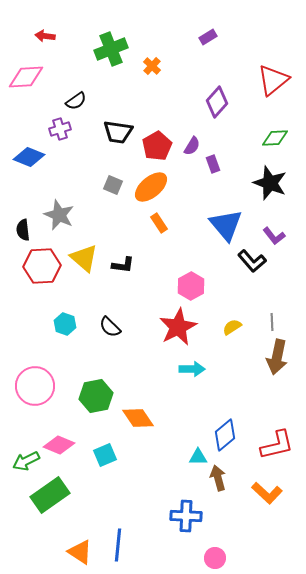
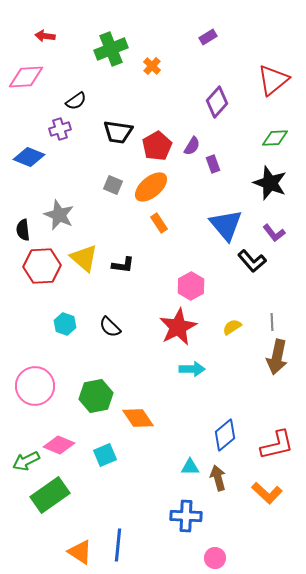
purple L-shape at (274, 236): moved 3 px up
cyan triangle at (198, 457): moved 8 px left, 10 px down
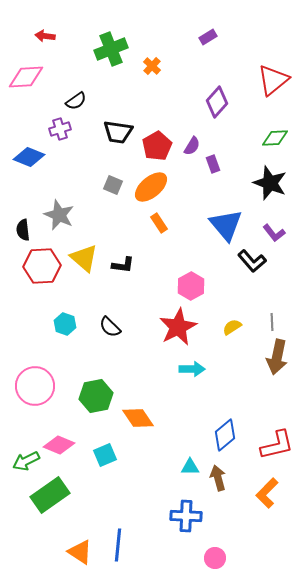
orange L-shape at (267, 493): rotated 92 degrees clockwise
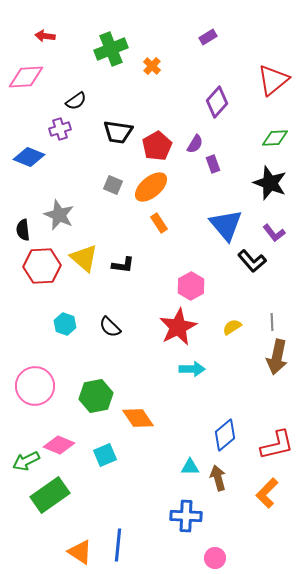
purple semicircle at (192, 146): moved 3 px right, 2 px up
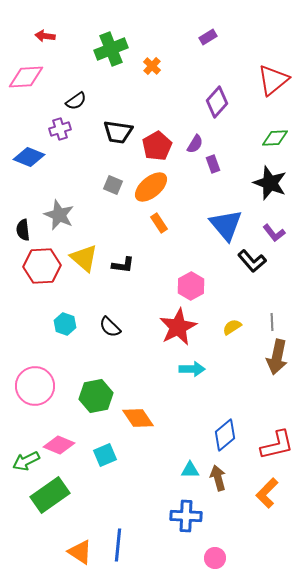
cyan triangle at (190, 467): moved 3 px down
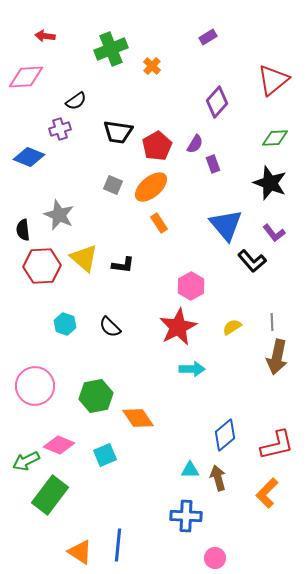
green rectangle at (50, 495): rotated 18 degrees counterclockwise
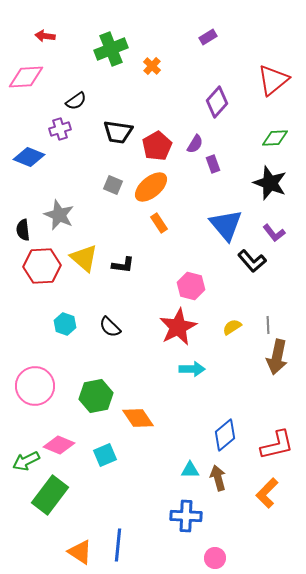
pink hexagon at (191, 286): rotated 16 degrees counterclockwise
gray line at (272, 322): moved 4 px left, 3 px down
